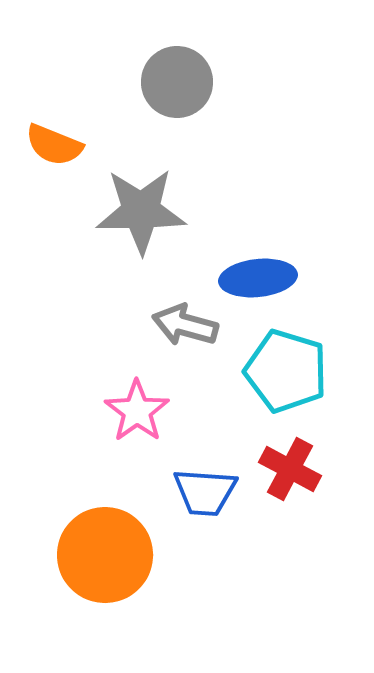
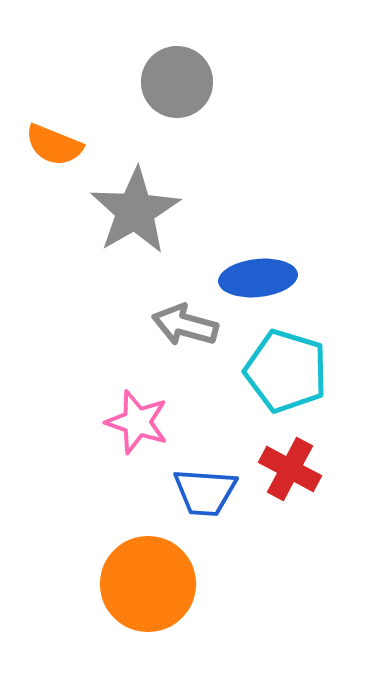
gray star: moved 6 px left; rotated 30 degrees counterclockwise
pink star: moved 11 px down; rotated 18 degrees counterclockwise
orange circle: moved 43 px right, 29 px down
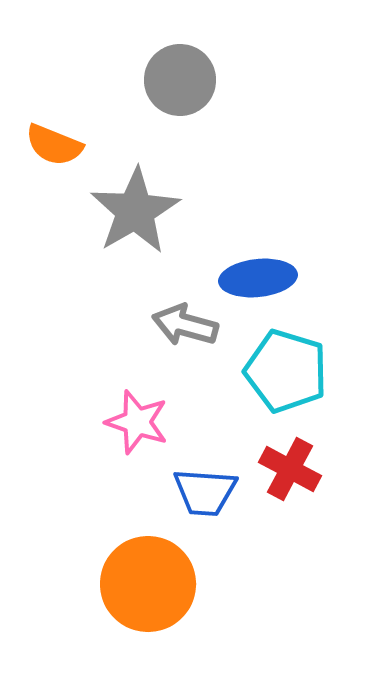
gray circle: moved 3 px right, 2 px up
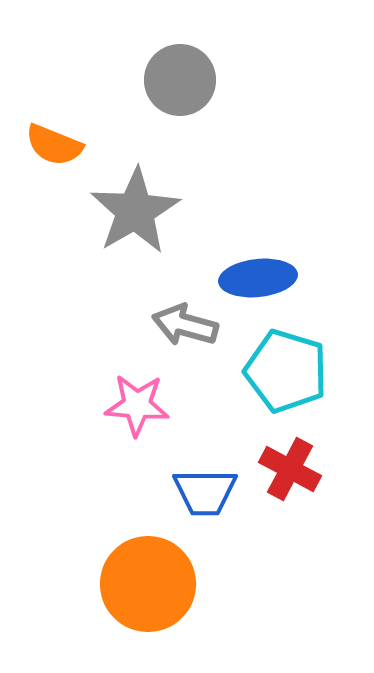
pink star: moved 17 px up; rotated 14 degrees counterclockwise
blue trapezoid: rotated 4 degrees counterclockwise
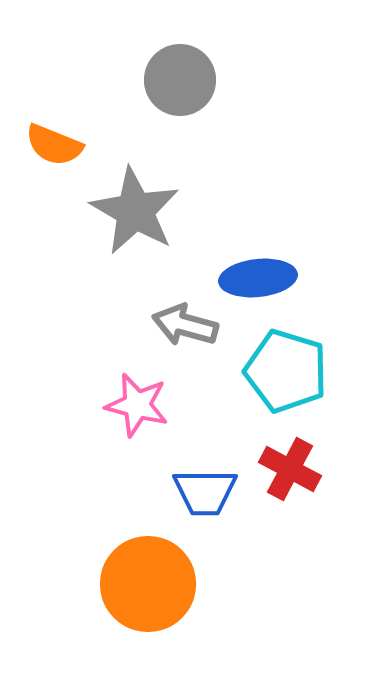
gray star: rotated 12 degrees counterclockwise
pink star: rotated 10 degrees clockwise
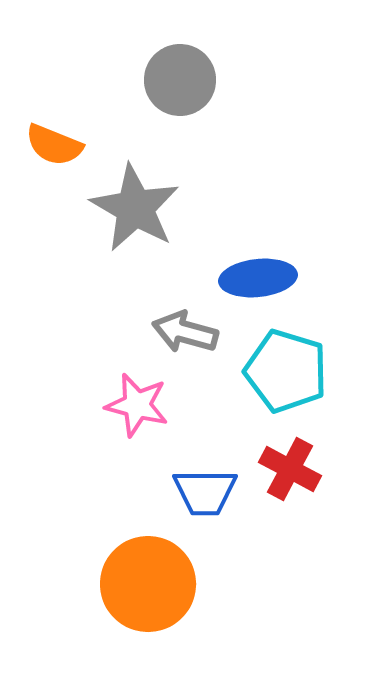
gray star: moved 3 px up
gray arrow: moved 7 px down
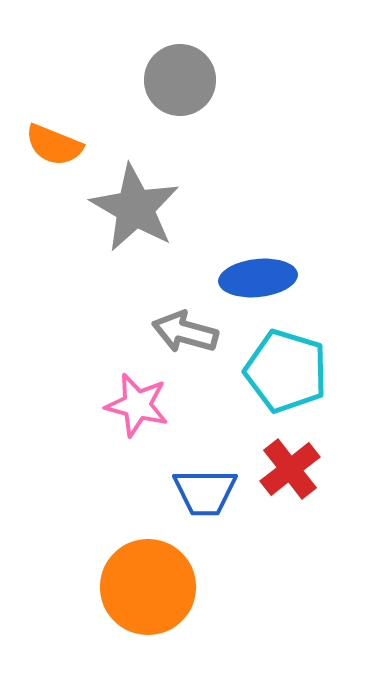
red cross: rotated 24 degrees clockwise
orange circle: moved 3 px down
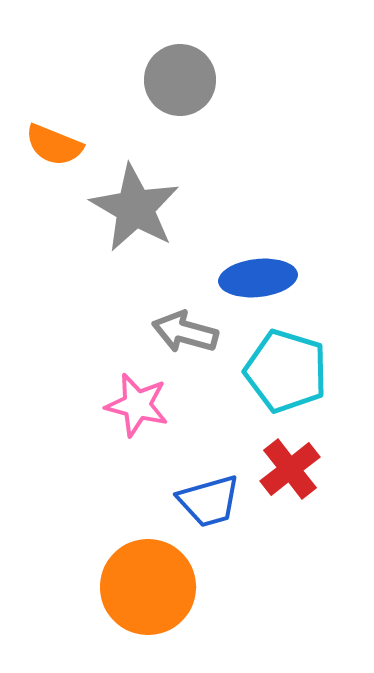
blue trapezoid: moved 4 px right, 9 px down; rotated 16 degrees counterclockwise
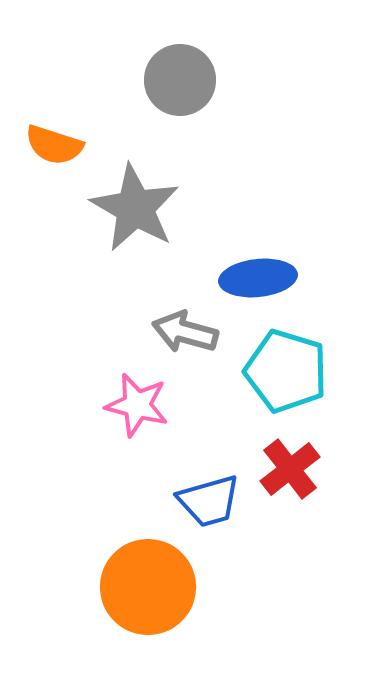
orange semicircle: rotated 4 degrees counterclockwise
